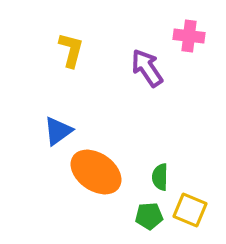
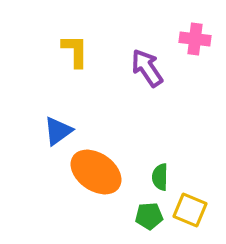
pink cross: moved 6 px right, 3 px down
yellow L-shape: moved 4 px right, 1 px down; rotated 15 degrees counterclockwise
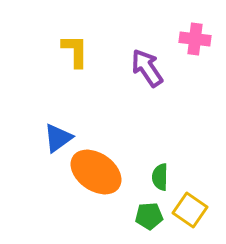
blue triangle: moved 7 px down
yellow square: rotated 12 degrees clockwise
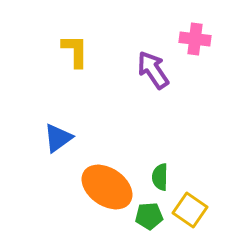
purple arrow: moved 6 px right, 2 px down
orange ellipse: moved 11 px right, 15 px down
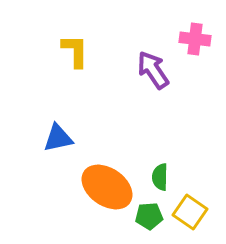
blue triangle: rotated 24 degrees clockwise
yellow square: moved 2 px down
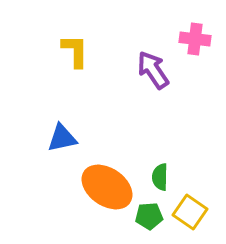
blue triangle: moved 4 px right
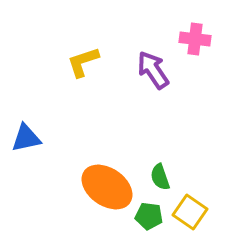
yellow L-shape: moved 8 px right, 11 px down; rotated 108 degrees counterclockwise
blue triangle: moved 36 px left
green semicircle: rotated 20 degrees counterclockwise
green pentagon: rotated 12 degrees clockwise
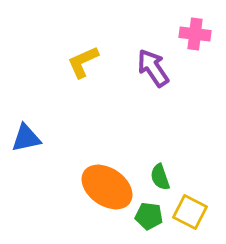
pink cross: moved 5 px up
yellow L-shape: rotated 6 degrees counterclockwise
purple arrow: moved 2 px up
yellow square: rotated 8 degrees counterclockwise
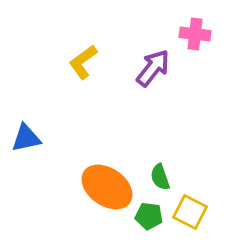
yellow L-shape: rotated 12 degrees counterclockwise
purple arrow: rotated 72 degrees clockwise
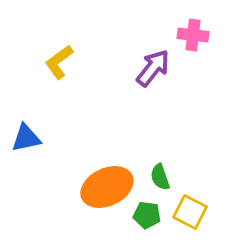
pink cross: moved 2 px left, 1 px down
yellow L-shape: moved 24 px left
orange ellipse: rotated 60 degrees counterclockwise
green pentagon: moved 2 px left, 1 px up
